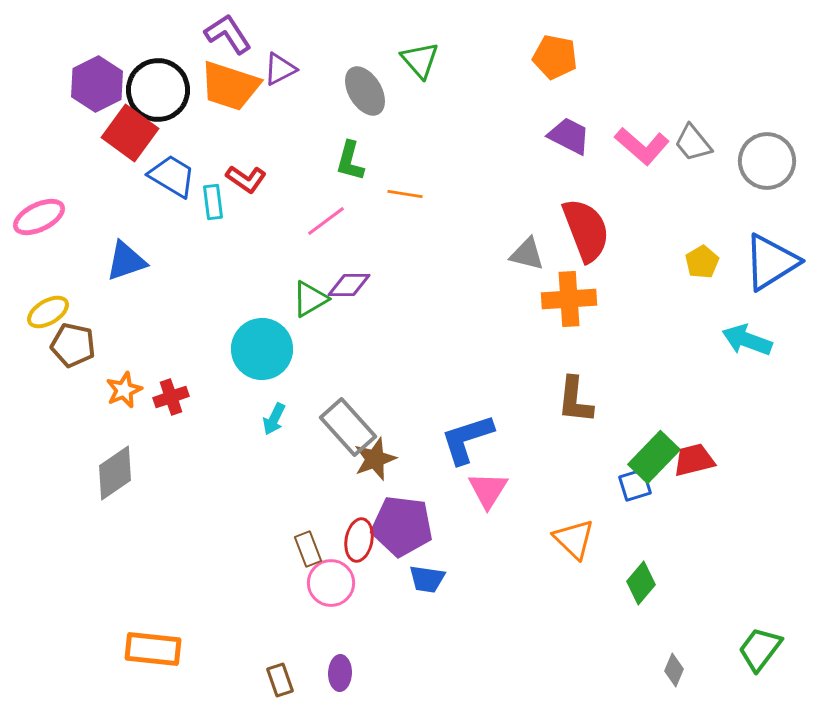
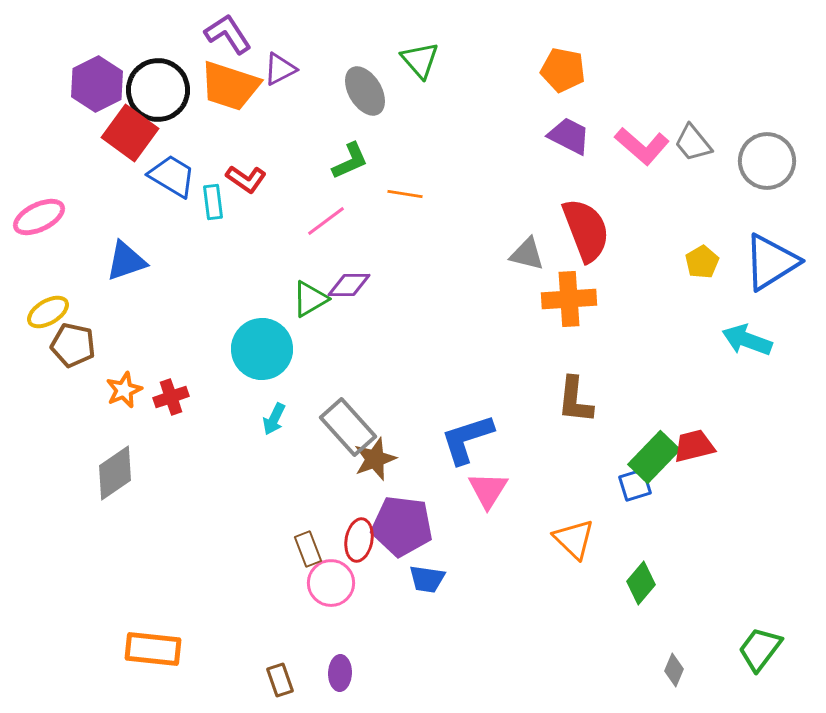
orange pentagon at (555, 57): moved 8 px right, 13 px down
green L-shape at (350, 161): rotated 129 degrees counterclockwise
red trapezoid at (694, 460): moved 14 px up
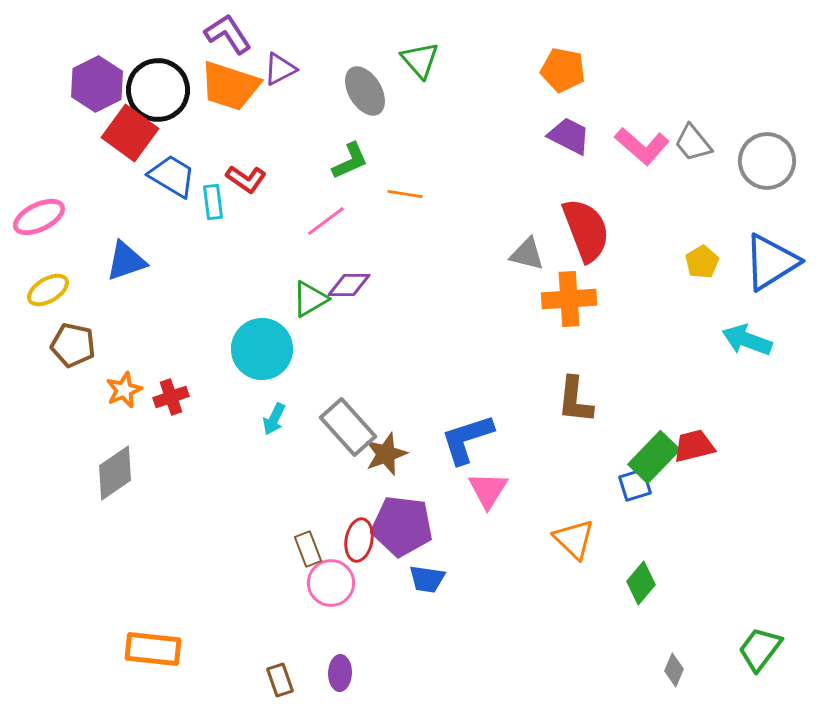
yellow ellipse at (48, 312): moved 22 px up
brown star at (375, 459): moved 11 px right, 5 px up
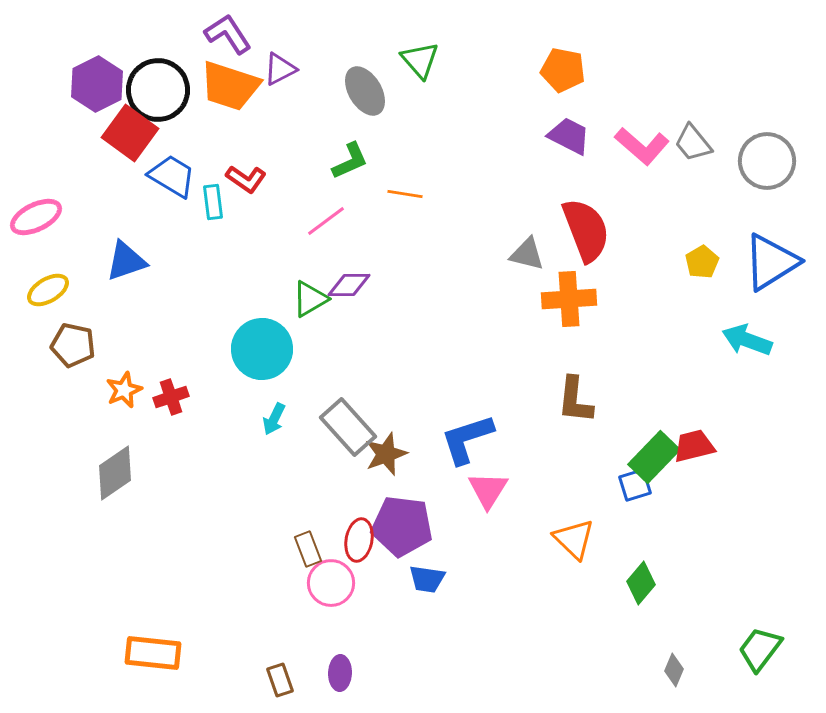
pink ellipse at (39, 217): moved 3 px left
orange rectangle at (153, 649): moved 4 px down
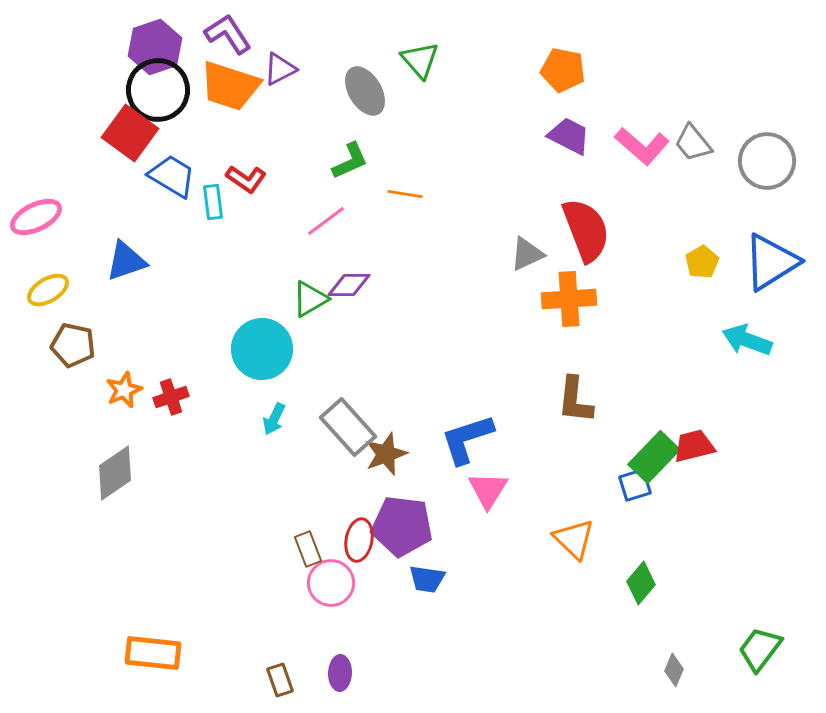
purple hexagon at (97, 84): moved 58 px right, 37 px up; rotated 8 degrees clockwise
gray triangle at (527, 254): rotated 39 degrees counterclockwise
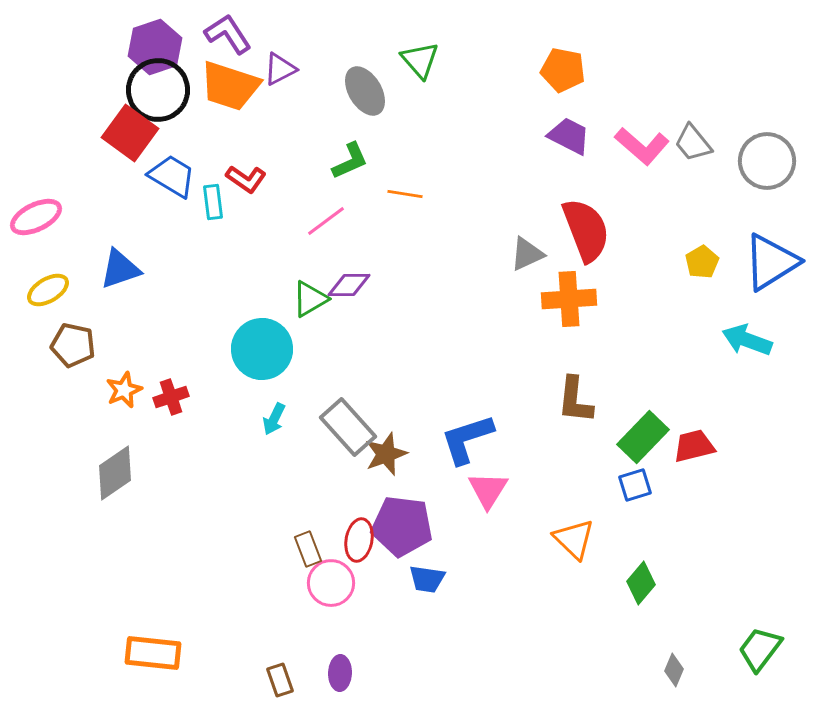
blue triangle at (126, 261): moved 6 px left, 8 px down
green rectangle at (654, 457): moved 11 px left, 20 px up
